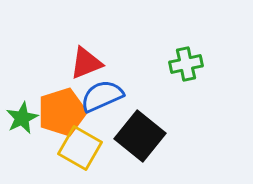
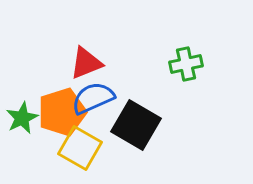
blue semicircle: moved 9 px left, 2 px down
black square: moved 4 px left, 11 px up; rotated 9 degrees counterclockwise
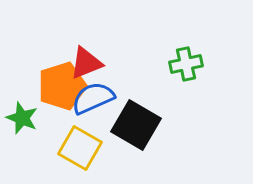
orange pentagon: moved 26 px up
green star: rotated 24 degrees counterclockwise
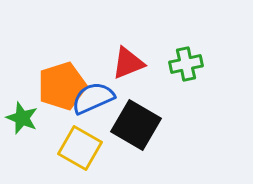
red triangle: moved 42 px right
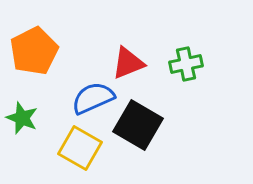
orange pentagon: moved 28 px left, 35 px up; rotated 9 degrees counterclockwise
black square: moved 2 px right
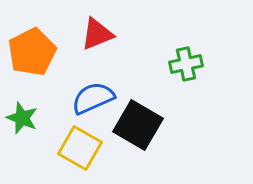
orange pentagon: moved 2 px left, 1 px down
red triangle: moved 31 px left, 29 px up
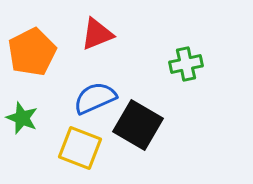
blue semicircle: moved 2 px right
yellow square: rotated 9 degrees counterclockwise
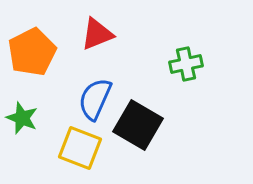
blue semicircle: moved 1 px down; rotated 42 degrees counterclockwise
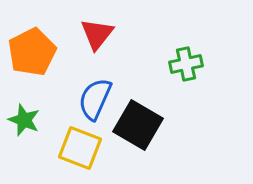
red triangle: rotated 30 degrees counterclockwise
green star: moved 2 px right, 2 px down
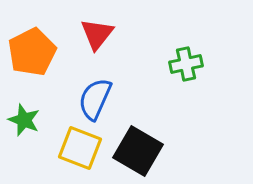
black square: moved 26 px down
